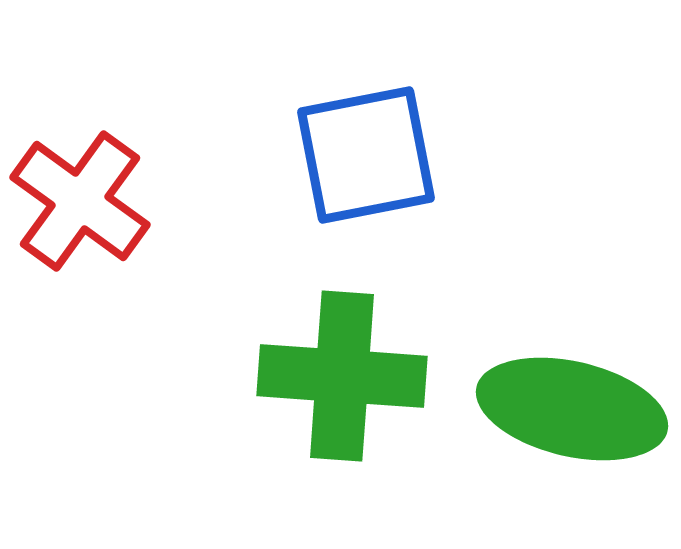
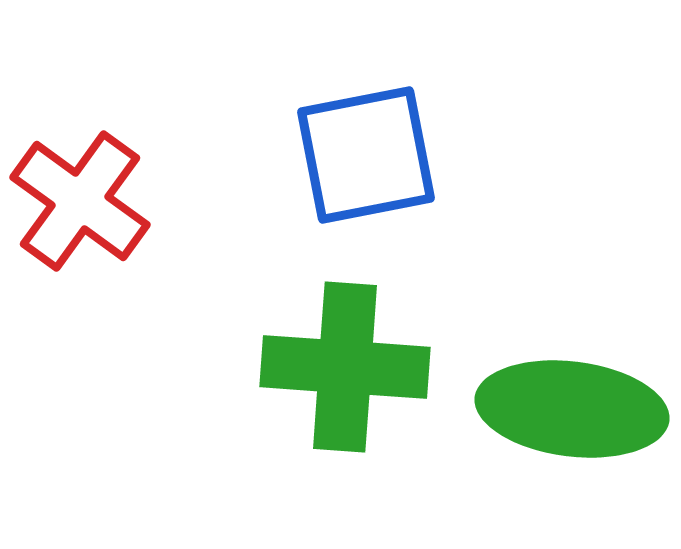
green cross: moved 3 px right, 9 px up
green ellipse: rotated 6 degrees counterclockwise
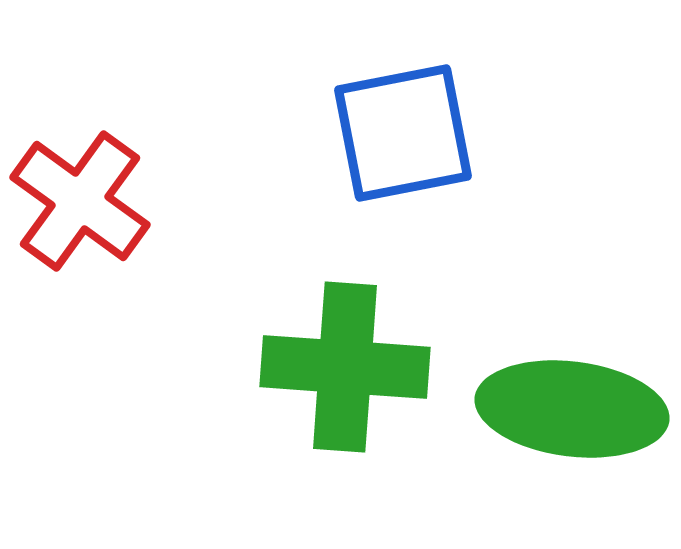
blue square: moved 37 px right, 22 px up
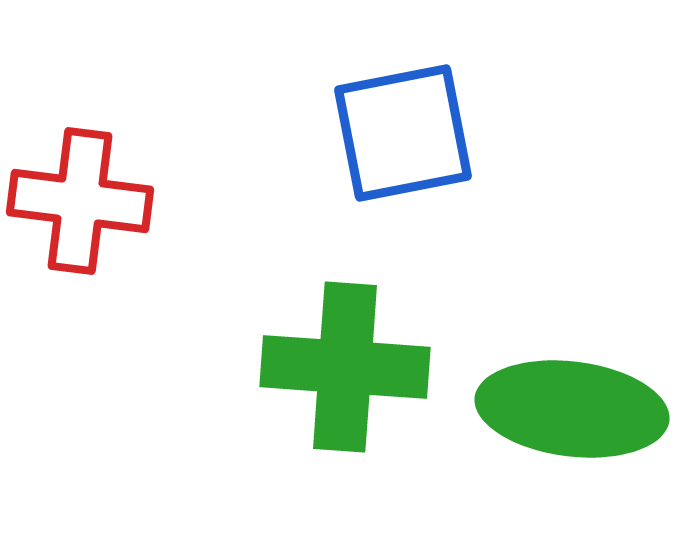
red cross: rotated 29 degrees counterclockwise
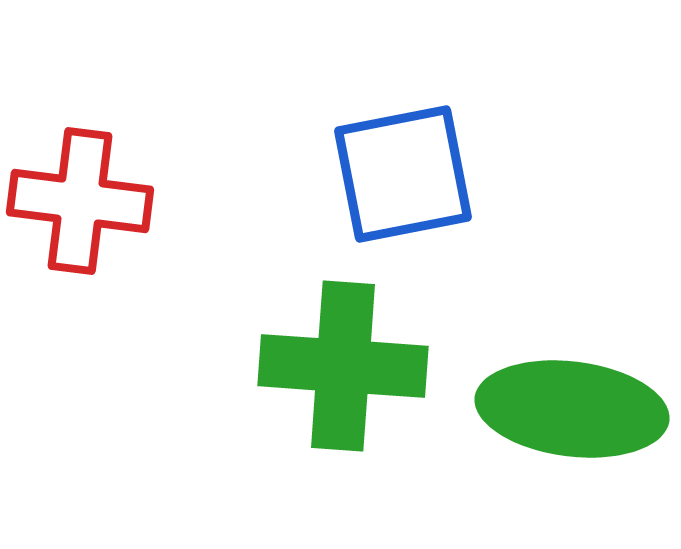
blue square: moved 41 px down
green cross: moved 2 px left, 1 px up
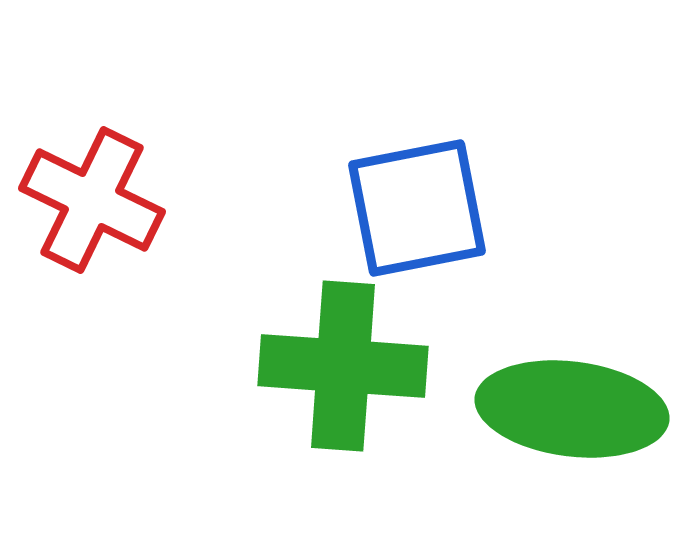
blue square: moved 14 px right, 34 px down
red cross: moved 12 px right, 1 px up; rotated 19 degrees clockwise
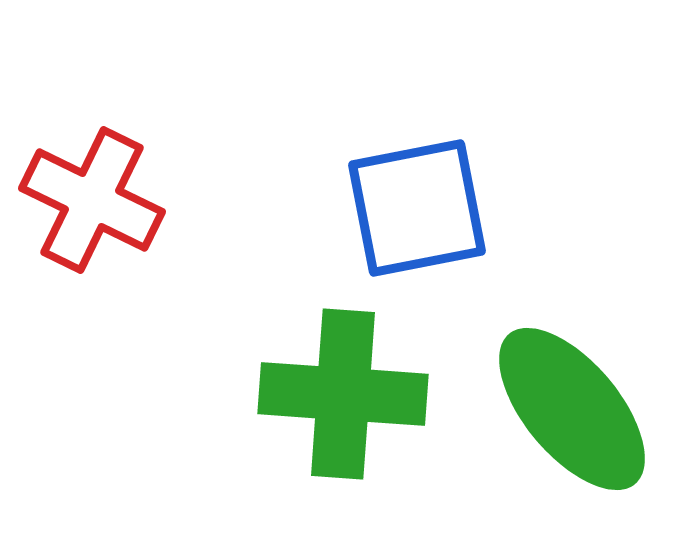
green cross: moved 28 px down
green ellipse: rotated 43 degrees clockwise
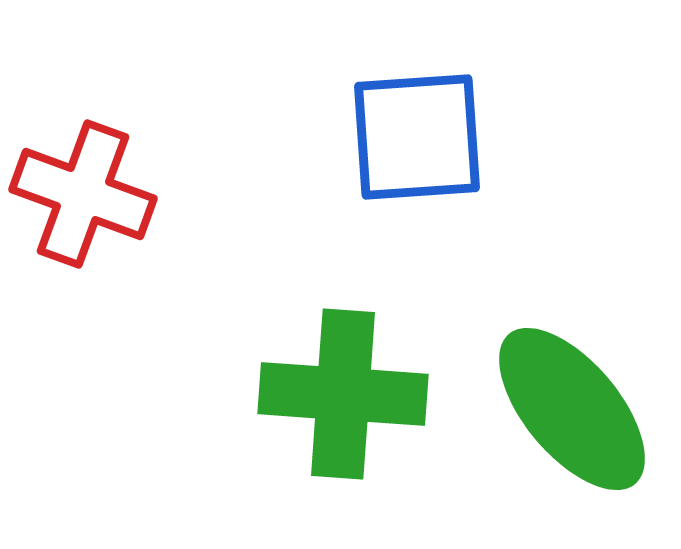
red cross: moved 9 px left, 6 px up; rotated 6 degrees counterclockwise
blue square: moved 71 px up; rotated 7 degrees clockwise
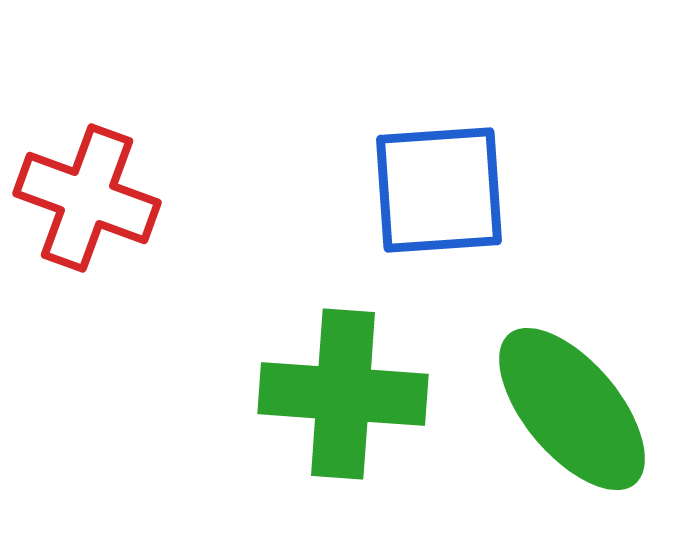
blue square: moved 22 px right, 53 px down
red cross: moved 4 px right, 4 px down
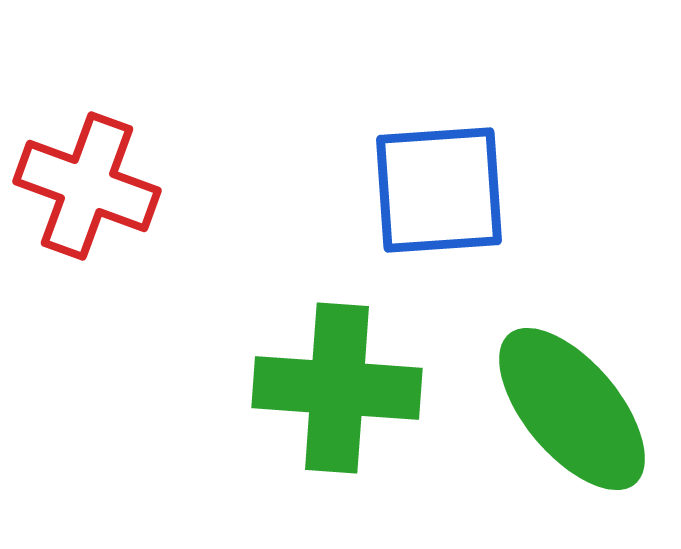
red cross: moved 12 px up
green cross: moved 6 px left, 6 px up
